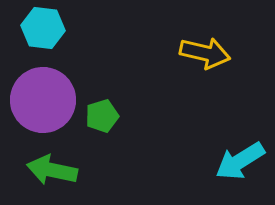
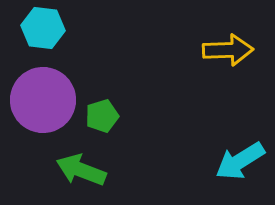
yellow arrow: moved 23 px right, 3 px up; rotated 15 degrees counterclockwise
green arrow: moved 29 px right; rotated 9 degrees clockwise
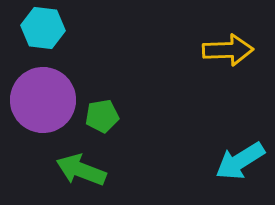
green pentagon: rotated 8 degrees clockwise
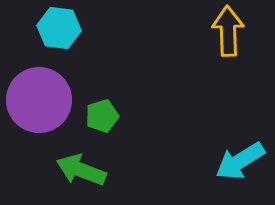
cyan hexagon: moved 16 px right
yellow arrow: moved 19 px up; rotated 90 degrees counterclockwise
purple circle: moved 4 px left
green pentagon: rotated 8 degrees counterclockwise
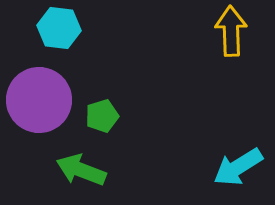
yellow arrow: moved 3 px right
cyan arrow: moved 2 px left, 6 px down
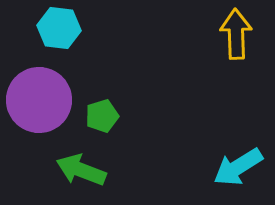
yellow arrow: moved 5 px right, 3 px down
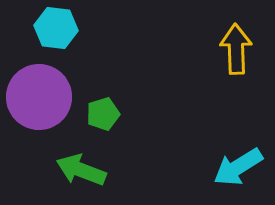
cyan hexagon: moved 3 px left
yellow arrow: moved 15 px down
purple circle: moved 3 px up
green pentagon: moved 1 px right, 2 px up
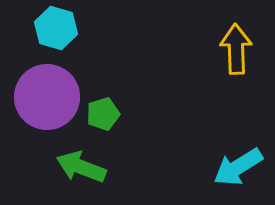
cyan hexagon: rotated 9 degrees clockwise
purple circle: moved 8 px right
green arrow: moved 3 px up
